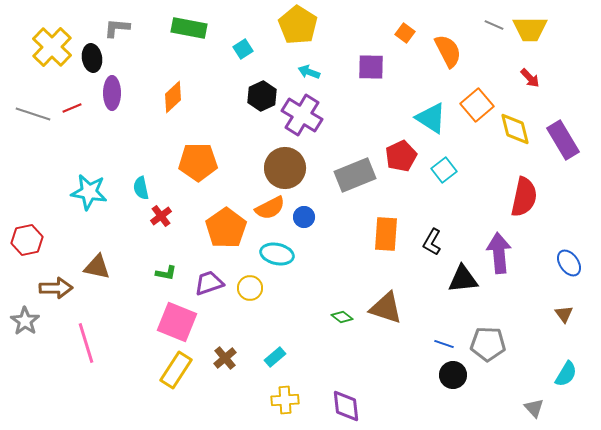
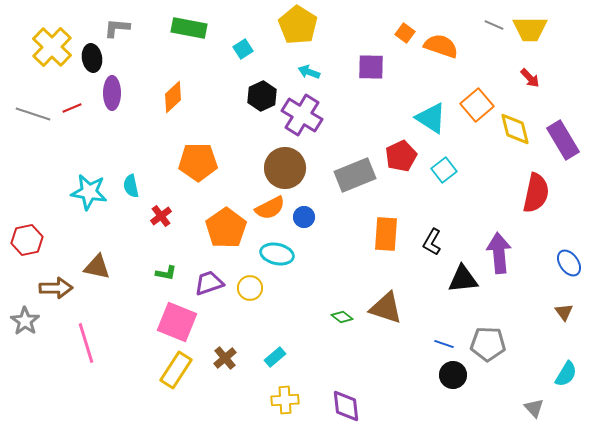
orange semicircle at (448, 51): moved 7 px left, 5 px up; rotated 44 degrees counterclockwise
cyan semicircle at (141, 188): moved 10 px left, 2 px up
red semicircle at (524, 197): moved 12 px right, 4 px up
brown triangle at (564, 314): moved 2 px up
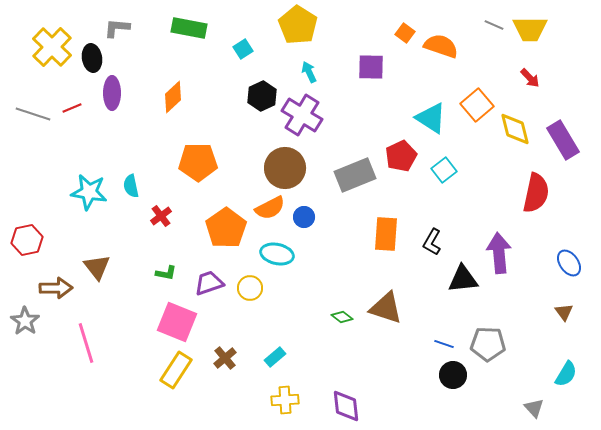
cyan arrow at (309, 72): rotated 45 degrees clockwise
brown triangle at (97, 267): rotated 40 degrees clockwise
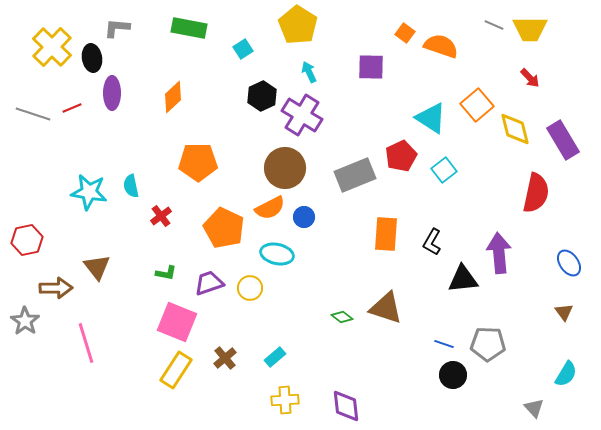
orange pentagon at (226, 228): moved 2 px left; rotated 12 degrees counterclockwise
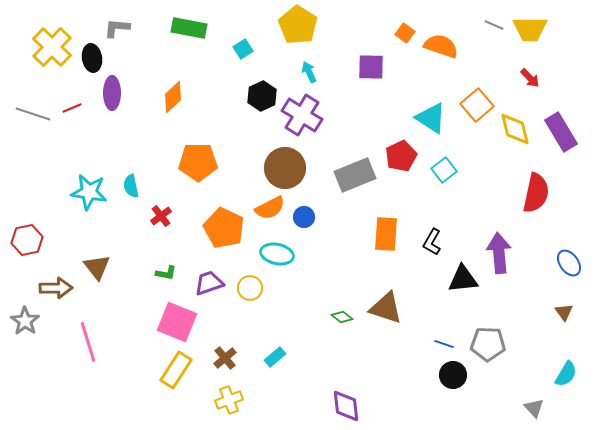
purple rectangle at (563, 140): moved 2 px left, 8 px up
pink line at (86, 343): moved 2 px right, 1 px up
yellow cross at (285, 400): moved 56 px left; rotated 16 degrees counterclockwise
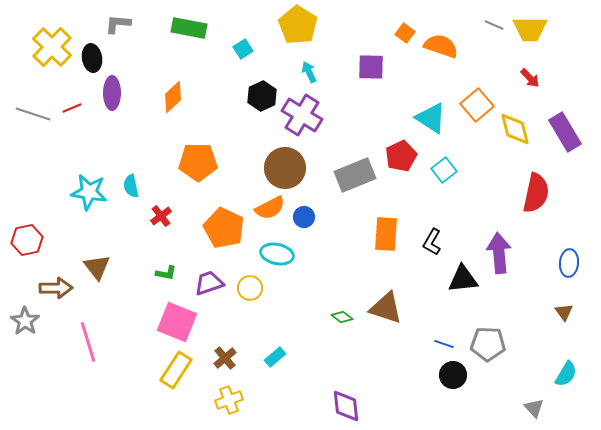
gray L-shape at (117, 28): moved 1 px right, 4 px up
purple rectangle at (561, 132): moved 4 px right
blue ellipse at (569, 263): rotated 40 degrees clockwise
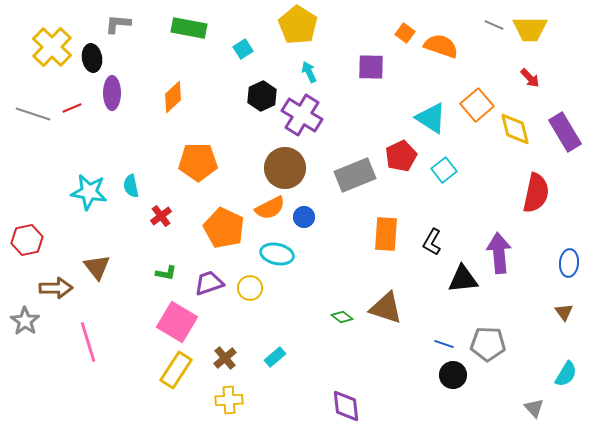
pink square at (177, 322): rotated 9 degrees clockwise
yellow cross at (229, 400): rotated 16 degrees clockwise
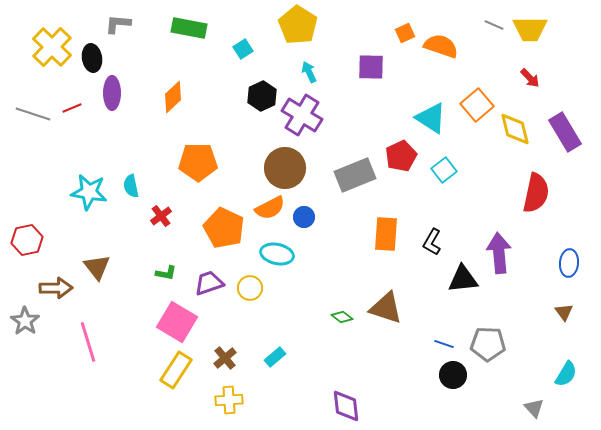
orange square at (405, 33): rotated 30 degrees clockwise
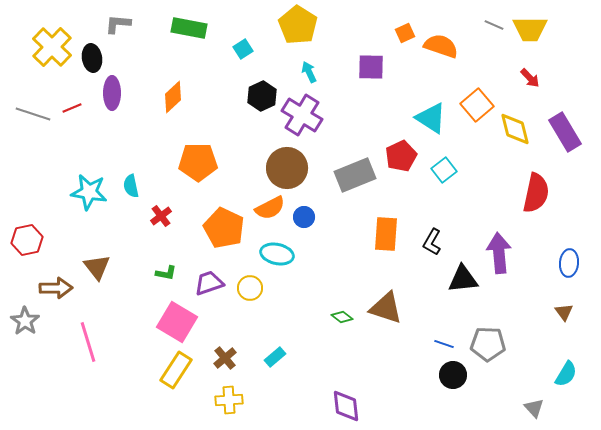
brown circle at (285, 168): moved 2 px right
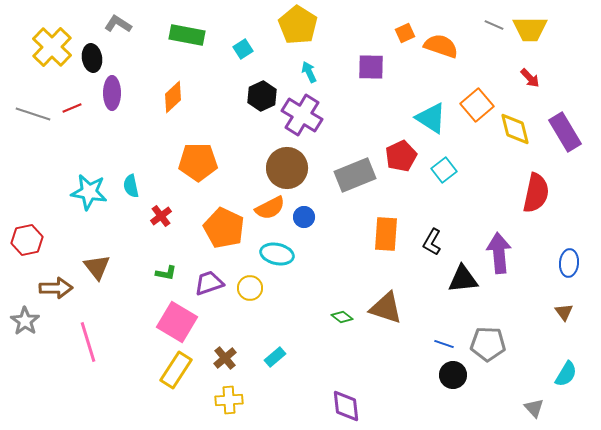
gray L-shape at (118, 24): rotated 28 degrees clockwise
green rectangle at (189, 28): moved 2 px left, 7 px down
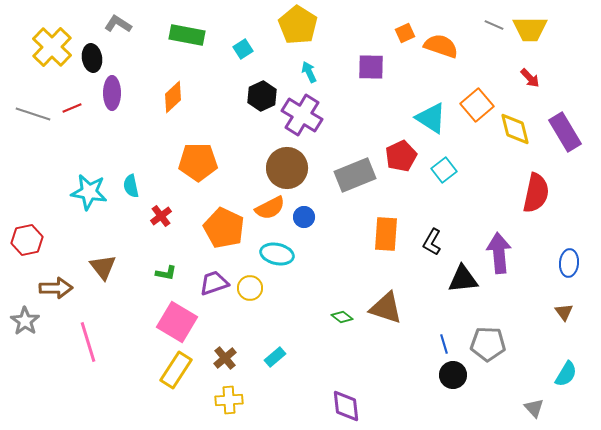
brown triangle at (97, 267): moved 6 px right
purple trapezoid at (209, 283): moved 5 px right
blue line at (444, 344): rotated 54 degrees clockwise
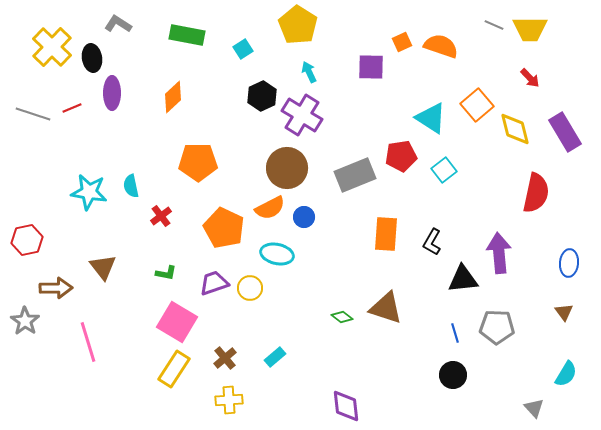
orange square at (405, 33): moved 3 px left, 9 px down
red pentagon at (401, 156): rotated 16 degrees clockwise
blue line at (444, 344): moved 11 px right, 11 px up
gray pentagon at (488, 344): moved 9 px right, 17 px up
yellow rectangle at (176, 370): moved 2 px left, 1 px up
